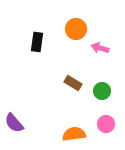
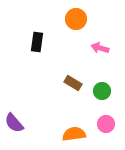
orange circle: moved 10 px up
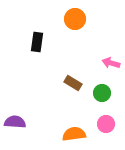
orange circle: moved 1 px left
pink arrow: moved 11 px right, 15 px down
green circle: moved 2 px down
purple semicircle: moved 1 px right, 1 px up; rotated 135 degrees clockwise
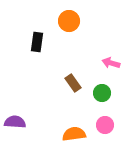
orange circle: moved 6 px left, 2 px down
brown rectangle: rotated 24 degrees clockwise
pink circle: moved 1 px left, 1 px down
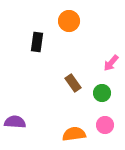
pink arrow: rotated 66 degrees counterclockwise
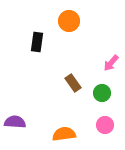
orange semicircle: moved 10 px left
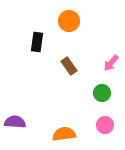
brown rectangle: moved 4 px left, 17 px up
